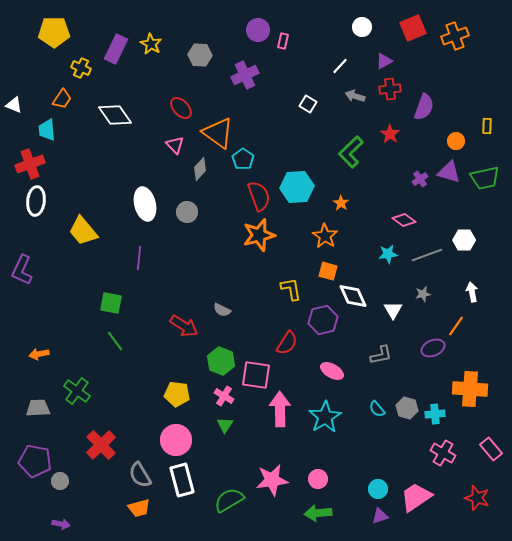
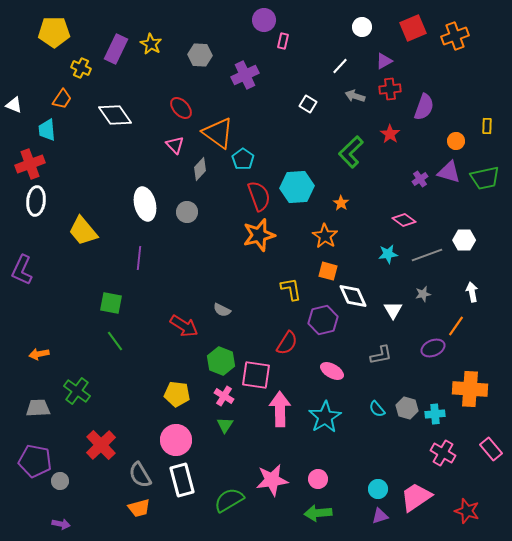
purple circle at (258, 30): moved 6 px right, 10 px up
red star at (477, 498): moved 10 px left, 13 px down
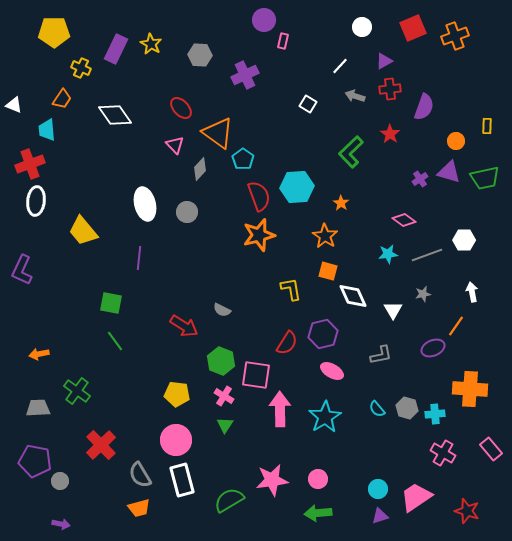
purple hexagon at (323, 320): moved 14 px down
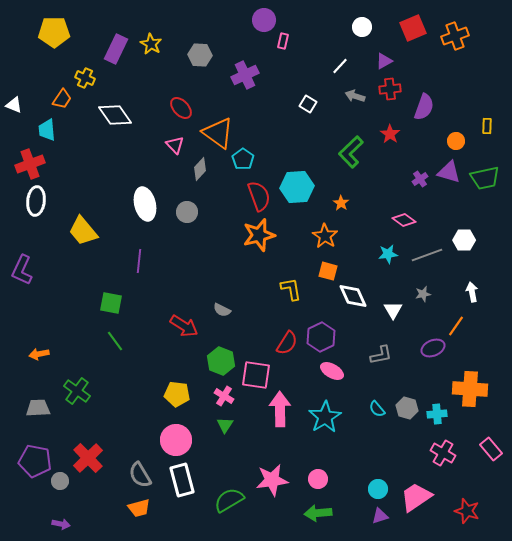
yellow cross at (81, 68): moved 4 px right, 10 px down
purple line at (139, 258): moved 3 px down
purple hexagon at (323, 334): moved 2 px left, 3 px down; rotated 12 degrees counterclockwise
cyan cross at (435, 414): moved 2 px right
red cross at (101, 445): moved 13 px left, 13 px down
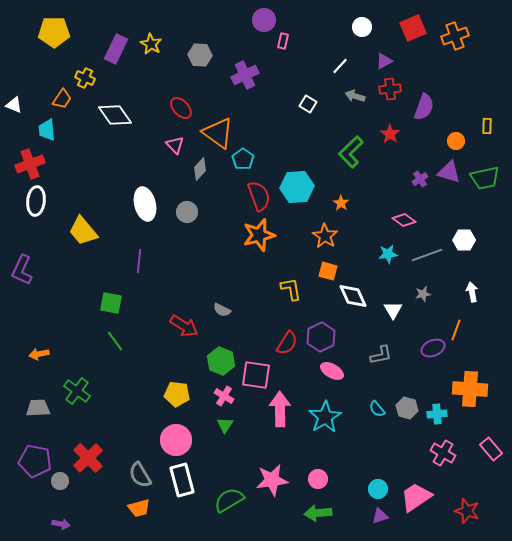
orange line at (456, 326): moved 4 px down; rotated 15 degrees counterclockwise
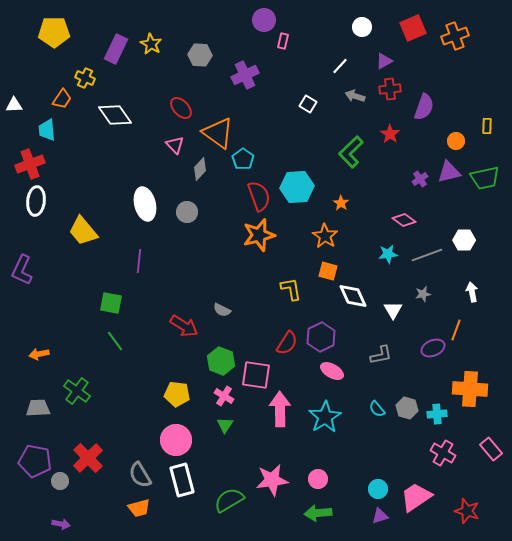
white triangle at (14, 105): rotated 24 degrees counterclockwise
purple triangle at (449, 172): rotated 30 degrees counterclockwise
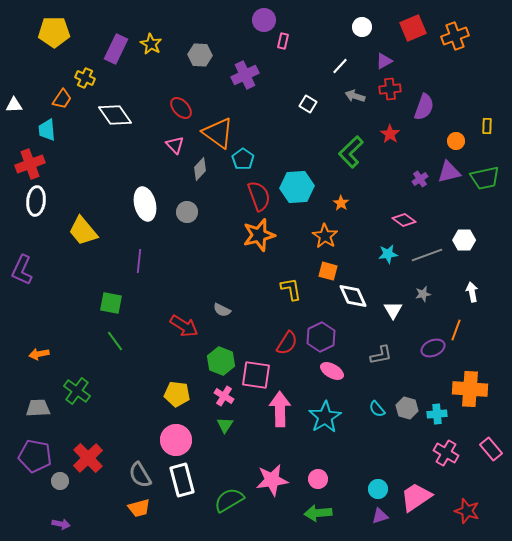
pink cross at (443, 453): moved 3 px right
purple pentagon at (35, 461): moved 5 px up
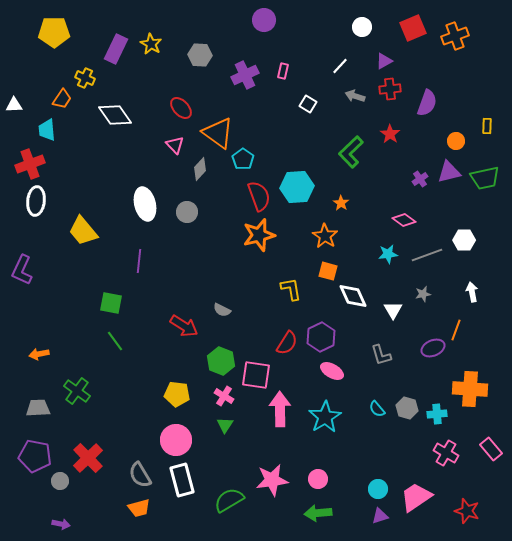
pink rectangle at (283, 41): moved 30 px down
purple semicircle at (424, 107): moved 3 px right, 4 px up
gray L-shape at (381, 355): rotated 85 degrees clockwise
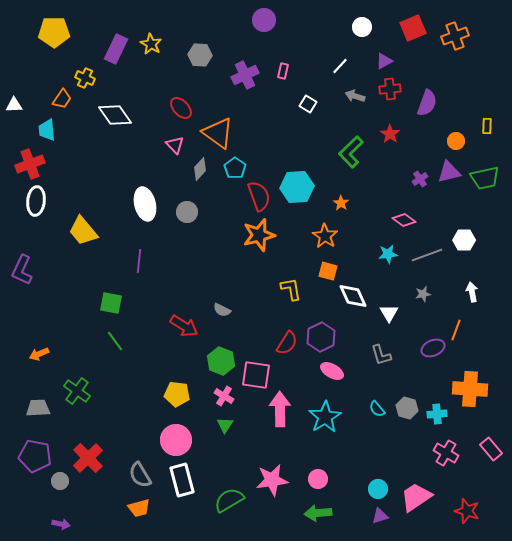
cyan pentagon at (243, 159): moved 8 px left, 9 px down
white triangle at (393, 310): moved 4 px left, 3 px down
orange arrow at (39, 354): rotated 12 degrees counterclockwise
